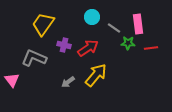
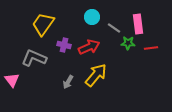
red arrow: moved 1 px right, 1 px up; rotated 10 degrees clockwise
gray arrow: rotated 24 degrees counterclockwise
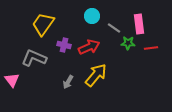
cyan circle: moved 1 px up
pink rectangle: moved 1 px right
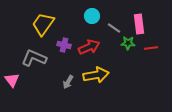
yellow arrow: rotated 40 degrees clockwise
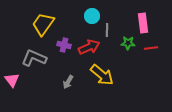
pink rectangle: moved 4 px right, 1 px up
gray line: moved 7 px left, 2 px down; rotated 56 degrees clockwise
yellow arrow: moved 6 px right; rotated 50 degrees clockwise
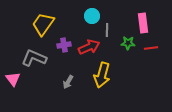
purple cross: rotated 24 degrees counterclockwise
yellow arrow: rotated 65 degrees clockwise
pink triangle: moved 1 px right, 1 px up
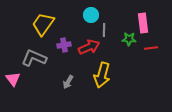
cyan circle: moved 1 px left, 1 px up
gray line: moved 3 px left
green star: moved 1 px right, 4 px up
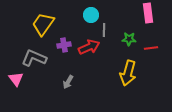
pink rectangle: moved 5 px right, 10 px up
yellow arrow: moved 26 px right, 2 px up
pink triangle: moved 3 px right
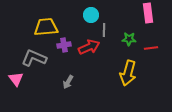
yellow trapezoid: moved 3 px right, 3 px down; rotated 50 degrees clockwise
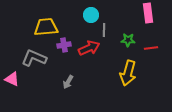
green star: moved 1 px left, 1 px down
red arrow: moved 1 px down
pink triangle: moved 4 px left; rotated 28 degrees counterclockwise
